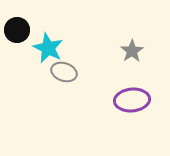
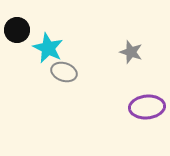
gray star: moved 1 px left, 1 px down; rotated 20 degrees counterclockwise
purple ellipse: moved 15 px right, 7 px down
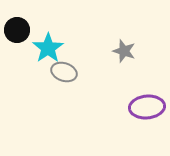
cyan star: rotated 12 degrees clockwise
gray star: moved 7 px left, 1 px up
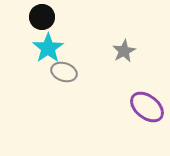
black circle: moved 25 px right, 13 px up
gray star: rotated 25 degrees clockwise
purple ellipse: rotated 44 degrees clockwise
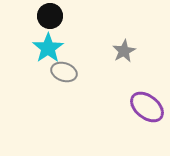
black circle: moved 8 px right, 1 px up
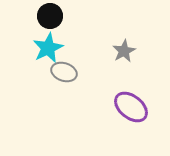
cyan star: rotated 8 degrees clockwise
purple ellipse: moved 16 px left
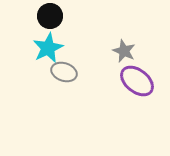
gray star: rotated 20 degrees counterclockwise
purple ellipse: moved 6 px right, 26 px up
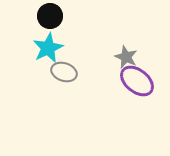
gray star: moved 2 px right, 6 px down
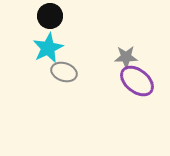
gray star: rotated 25 degrees counterclockwise
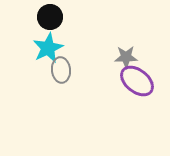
black circle: moved 1 px down
gray ellipse: moved 3 px left, 2 px up; rotated 65 degrees clockwise
